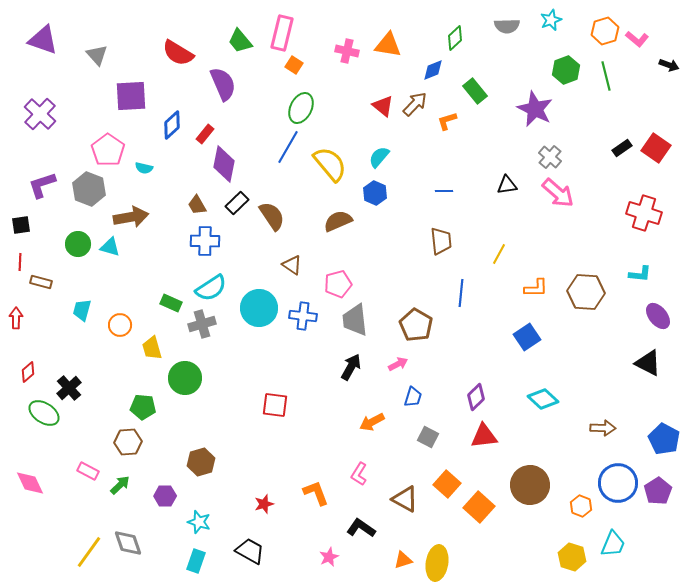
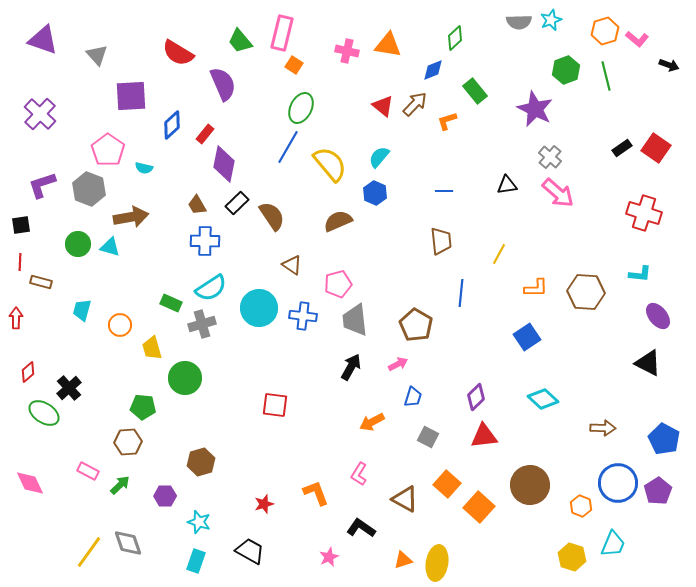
gray semicircle at (507, 26): moved 12 px right, 4 px up
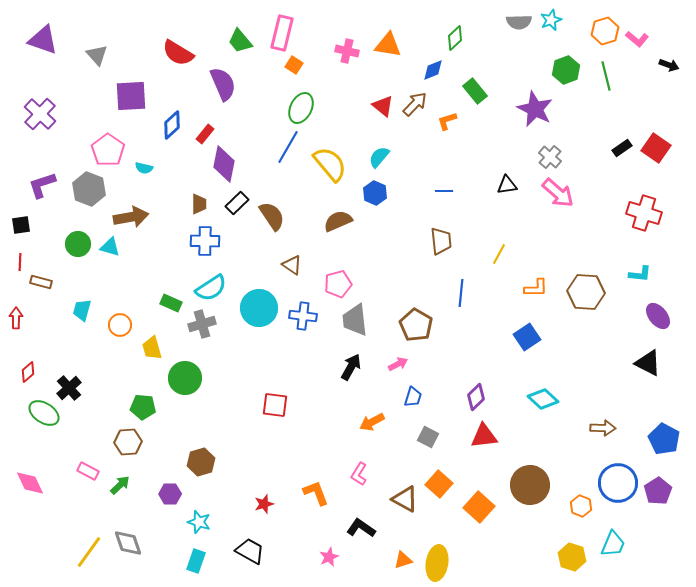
brown trapezoid at (197, 205): moved 2 px right, 1 px up; rotated 150 degrees counterclockwise
orange square at (447, 484): moved 8 px left
purple hexagon at (165, 496): moved 5 px right, 2 px up
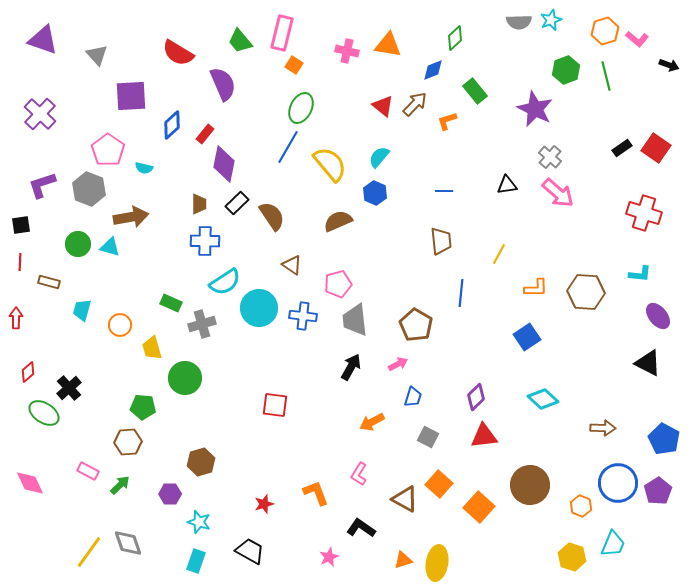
brown rectangle at (41, 282): moved 8 px right
cyan semicircle at (211, 288): moved 14 px right, 6 px up
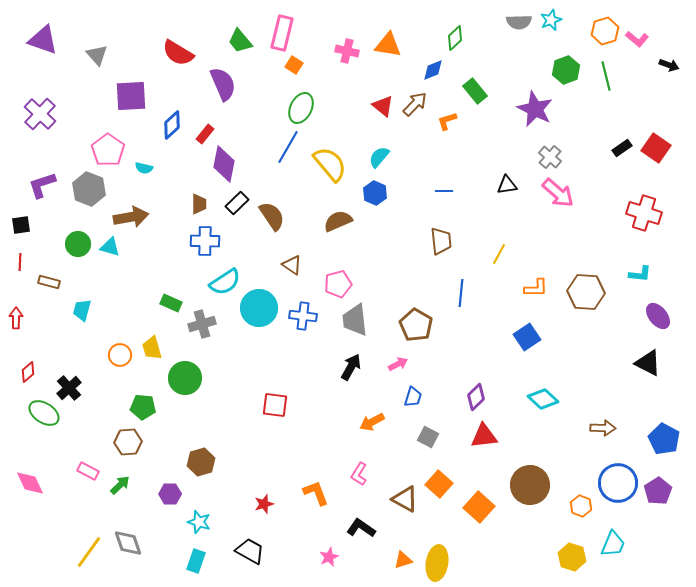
orange circle at (120, 325): moved 30 px down
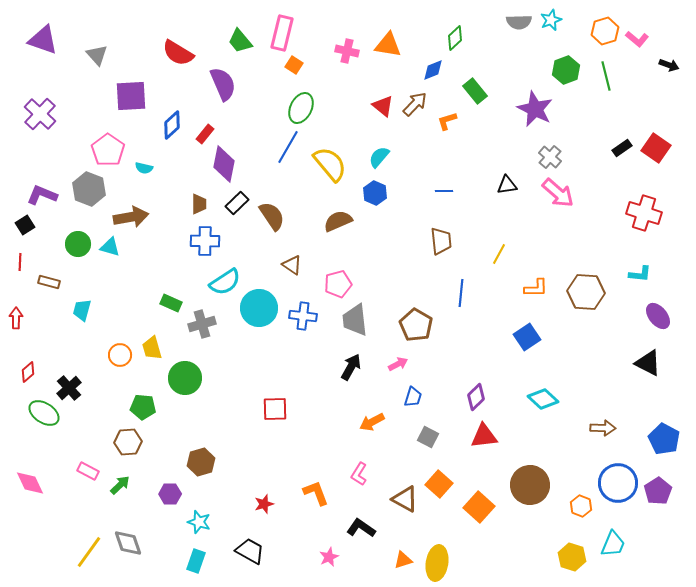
purple L-shape at (42, 185): moved 10 px down; rotated 40 degrees clockwise
black square at (21, 225): moved 4 px right; rotated 24 degrees counterclockwise
red square at (275, 405): moved 4 px down; rotated 8 degrees counterclockwise
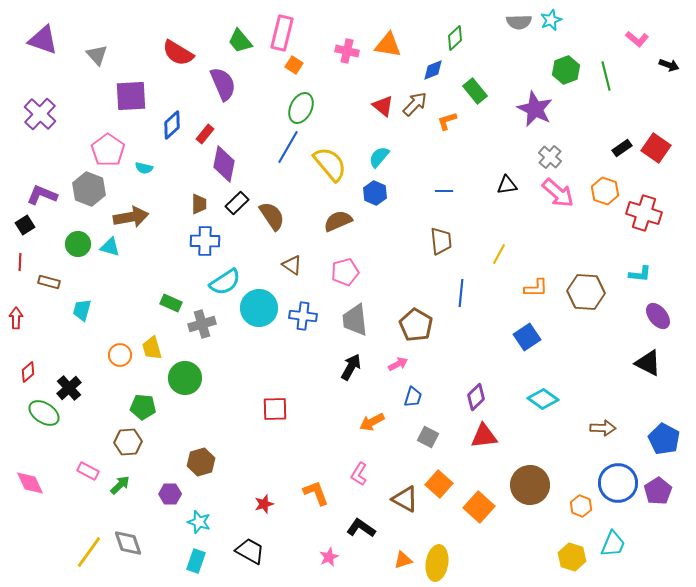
orange hexagon at (605, 31): moved 160 px down; rotated 24 degrees counterclockwise
pink pentagon at (338, 284): moved 7 px right, 12 px up
cyan diamond at (543, 399): rotated 8 degrees counterclockwise
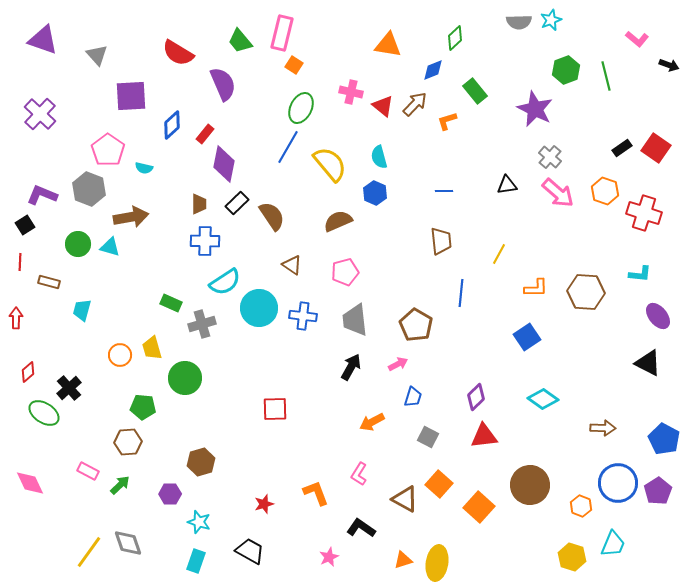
pink cross at (347, 51): moved 4 px right, 41 px down
cyan semicircle at (379, 157): rotated 55 degrees counterclockwise
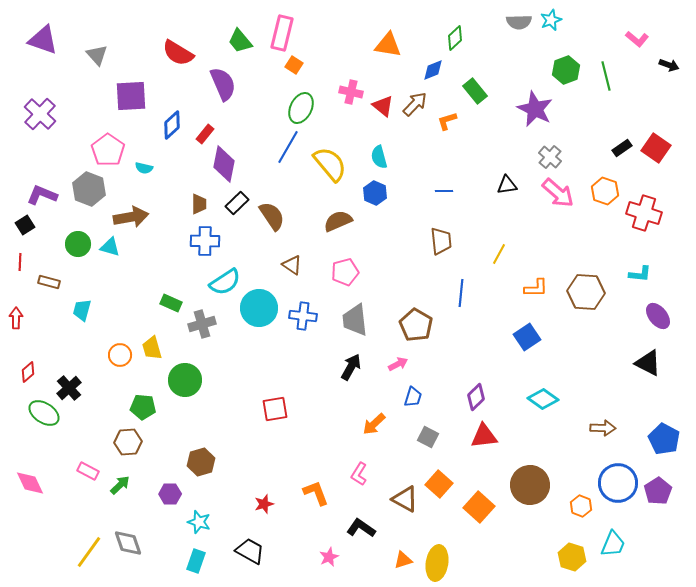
green circle at (185, 378): moved 2 px down
red square at (275, 409): rotated 8 degrees counterclockwise
orange arrow at (372, 422): moved 2 px right, 2 px down; rotated 15 degrees counterclockwise
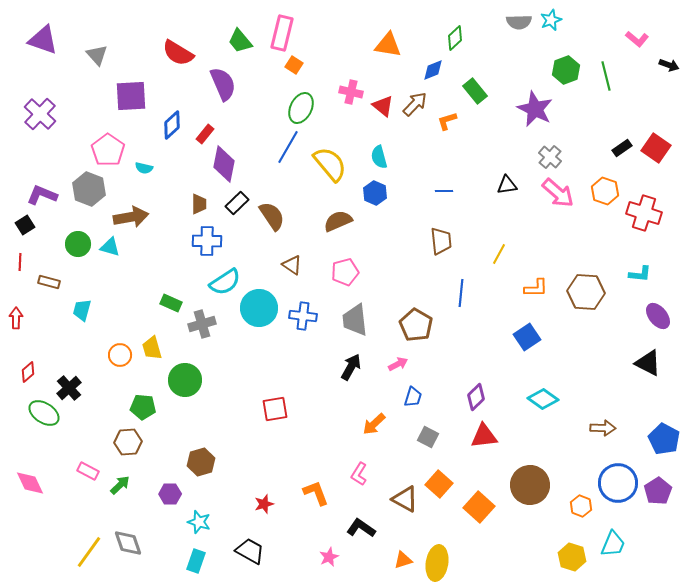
blue cross at (205, 241): moved 2 px right
